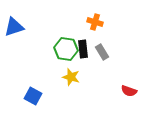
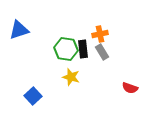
orange cross: moved 5 px right, 12 px down; rotated 28 degrees counterclockwise
blue triangle: moved 5 px right, 3 px down
red semicircle: moved 1 px right, 3 px up
blue square: rotated 18 degrees clockwise
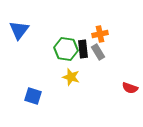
blue triangle: rotated 35 degrees counterclockwise
gray rectangle: moved 4 px left
blue square: rotated 30 degrees counterclockwise
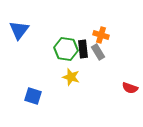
orange cross: moved 1 px right, 1 px down; rotated 28 degrees clockwise
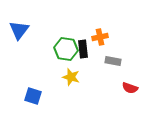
orange cross: moved 1 px left, 2 px down; rotated 28 degrees counterclockwise
gray rectangle: moved 15 px right, 9 px down; rotated 49 degrees counterclockwise
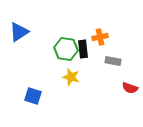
blue triangle: moved 2 px down; rotated 20 degrees clockwise
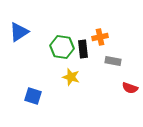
green hexagon: moved 4 px left, 2 px up
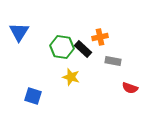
blue triangle: rotated 25 degrees counterclockwise
black rectangle: rotated 42 degrees counterclockwise
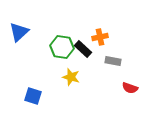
blue triangle: rotated 15 degrees clockwise
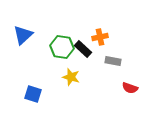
blue triangle: moved 4 px right, 3 px down
blue square: moved 2 px up
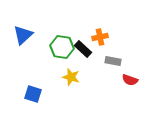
red semicircle: moved 8 px up
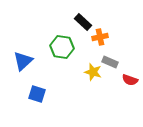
blue triangle: moved 26 px down
black rectangle: moved 27 px up
gray rectangle: moved 3 px left, 1 px down; rotated 14 degrees clockwise
yellow star: moved 22 px right, 5 px up
blue square: moved 4 px right
